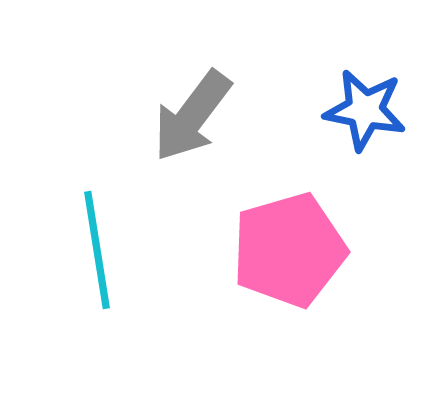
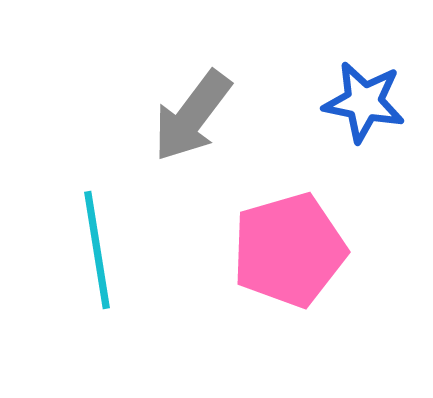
blue star: moved 1 px left, 8 px up
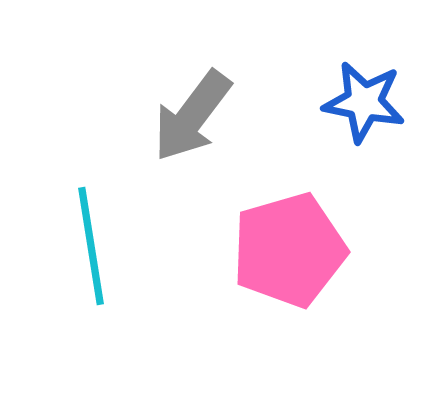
cyan line: moved 6 px left, 4 px up
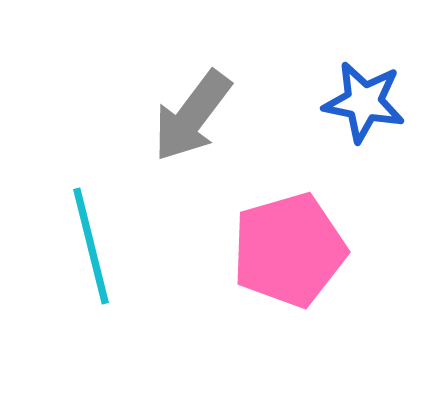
cyan line: rotated 5 degrees counterclockwise
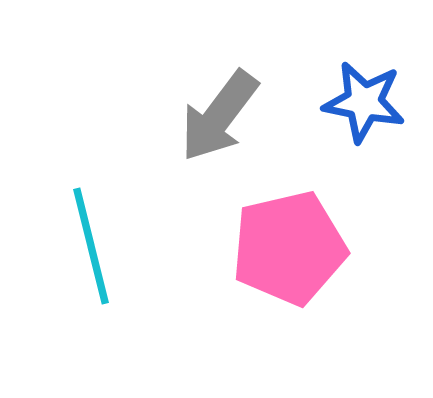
gray arrow: moved 27 px right
pink pentagon: moved 2 px up; rotated 3 degrees clockwise
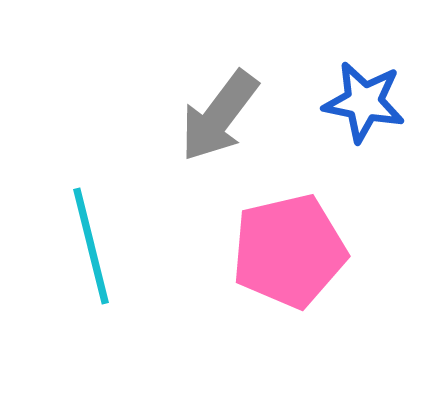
pink pentagon: moved 3 px down
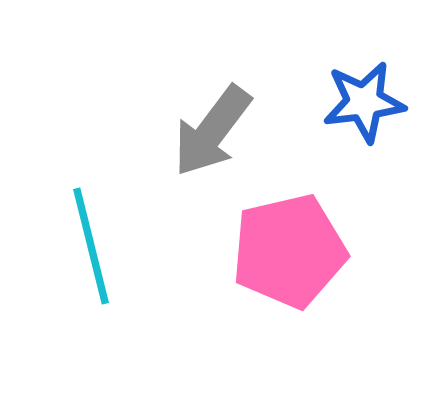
blue star: rotated 18 degrees counterclockwise
gray arrow: moved 7 px left, 15 px down
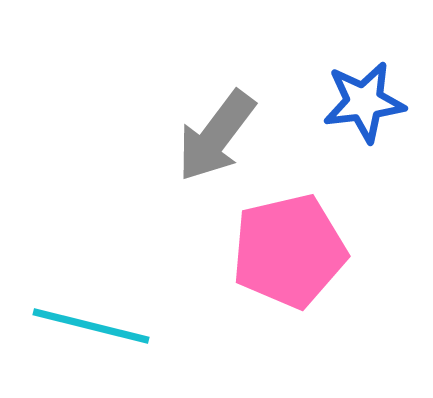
gray arrow: moved 4 px right, 5 px down
cyan line: moved 80 px down; rotated 62 degrees counterclockwise
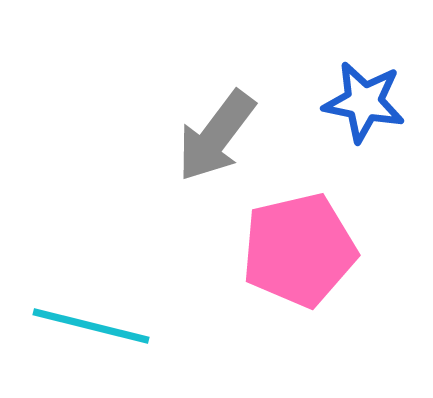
blue star: rotated 18 degrees clockwise
pink pentagon: moved 10 px right, 1 px up
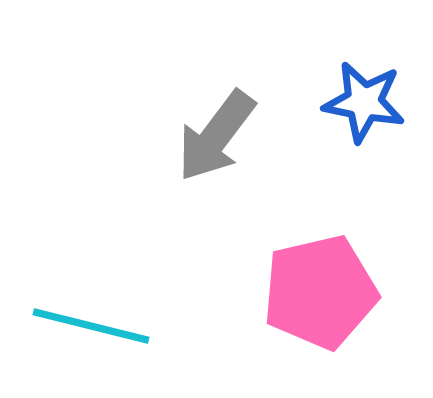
pink pentagon: moved 21 px right, 42 px down
